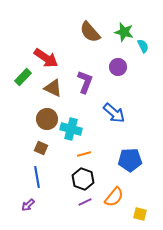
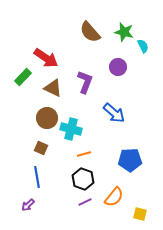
brown circle: moved 1 px up
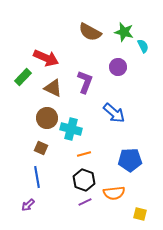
brown semicircle: rotated 20 degrees counterclockwise
red arrow: rotated 10 degrees counterclockwise
black hexagon: moved 1 px right, 1 px down
orange semicircle: moved 4 px up; rotated 45 degrees clockwise
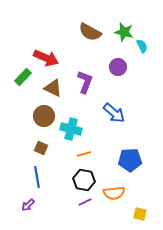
cyan semicircle: moved 1 px left
brown circle: moved 3 px left, 2 px up
black hexagon: rotated 10 degrees counterclockwise
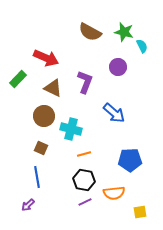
green rectangle: moved 5 px left, 2 px down
yellow square: moved 2 px up; rotated 24 degrees counterclockwise
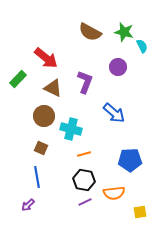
red arrow: rotated 15 degrees clockwise
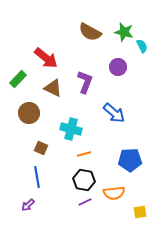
brown circle: moved 15 px left, 3 px up
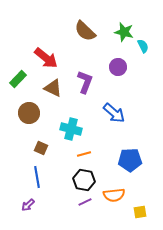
brown semicircle: moved 5 px left, 1 px up; rotated 15 degrees clockwise
cyan semicircle: moved 1 px right
orange semicircle: moved 2 px down
